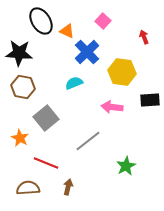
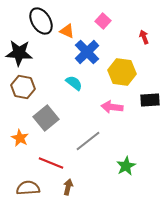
cyan semicircle: rotated 60 degrees clockwise
red line: moved 5 px right
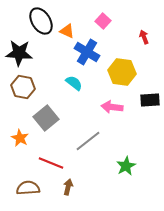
blue cross: rotated 15 degrees counterclockwise
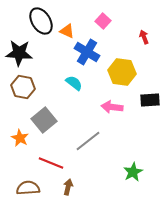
gray square: moved 2 px left, 2 px down
green star: moved 7 px right, 6 px down
